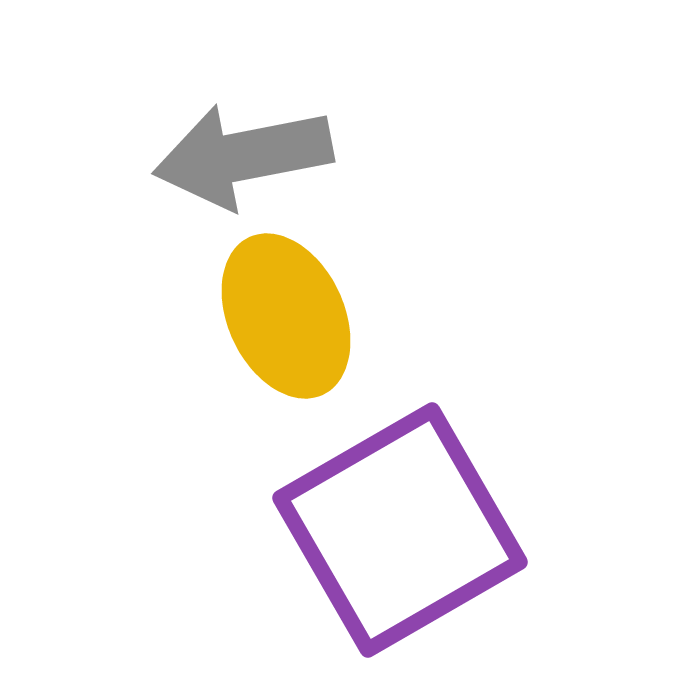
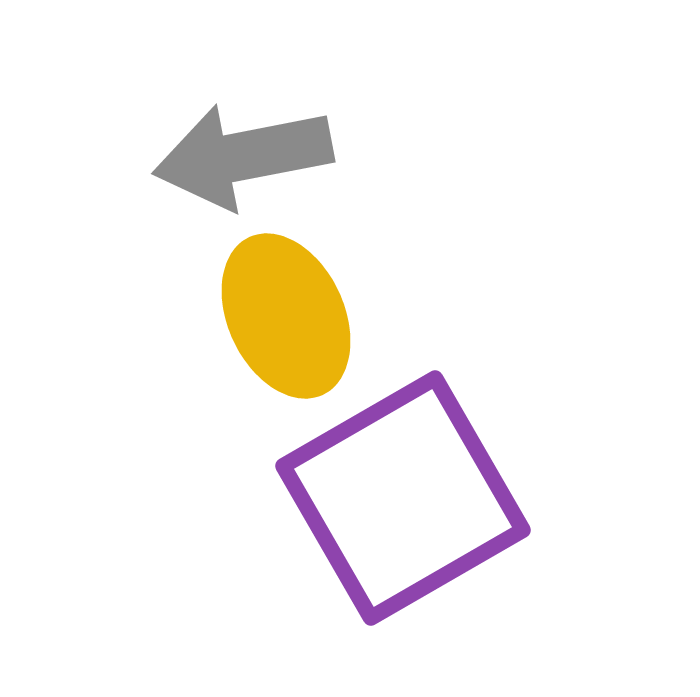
purple square: moved 3 px right, 32 px up
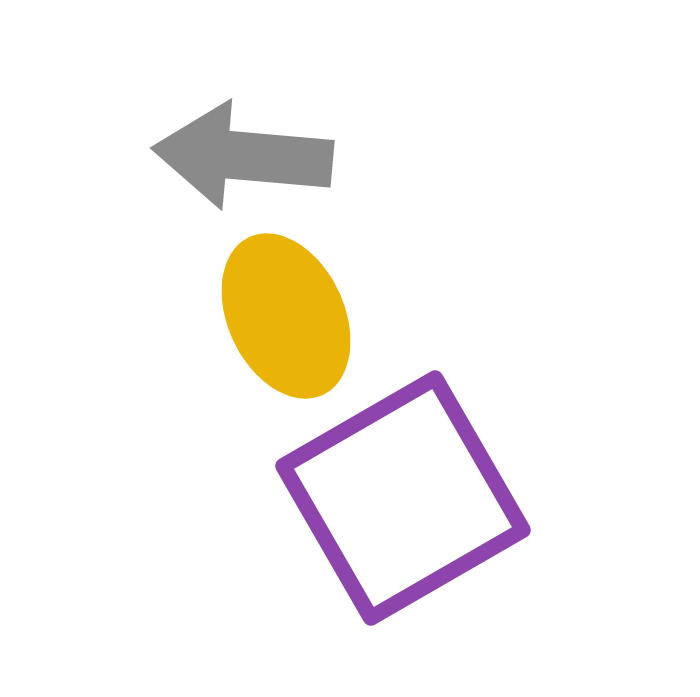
gray arrow: rotated 16 degrees clockwise
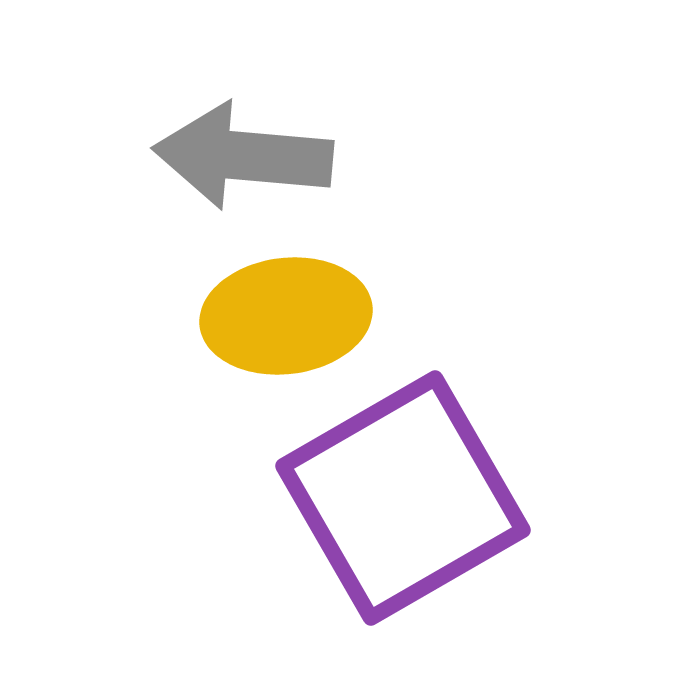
yellow ellipse: rotated 72 degrees counterclockwise
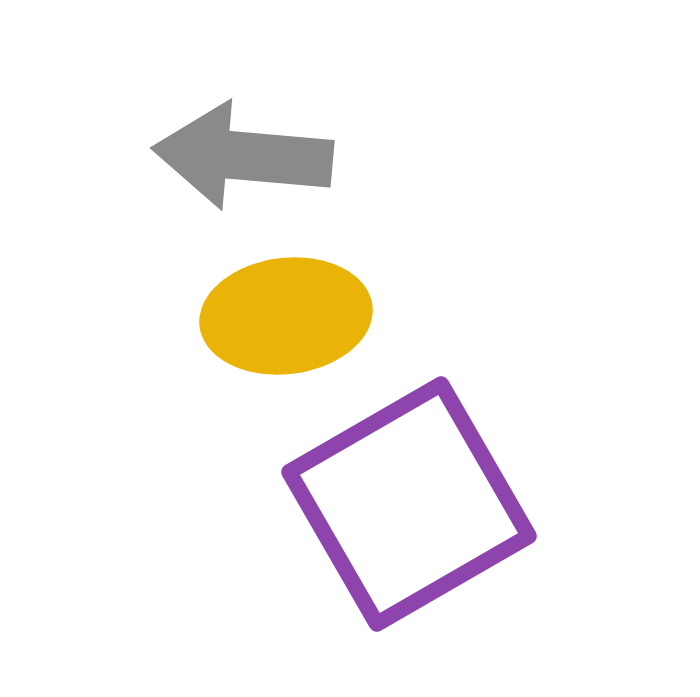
purple square: moved 6 px right, 6 px down
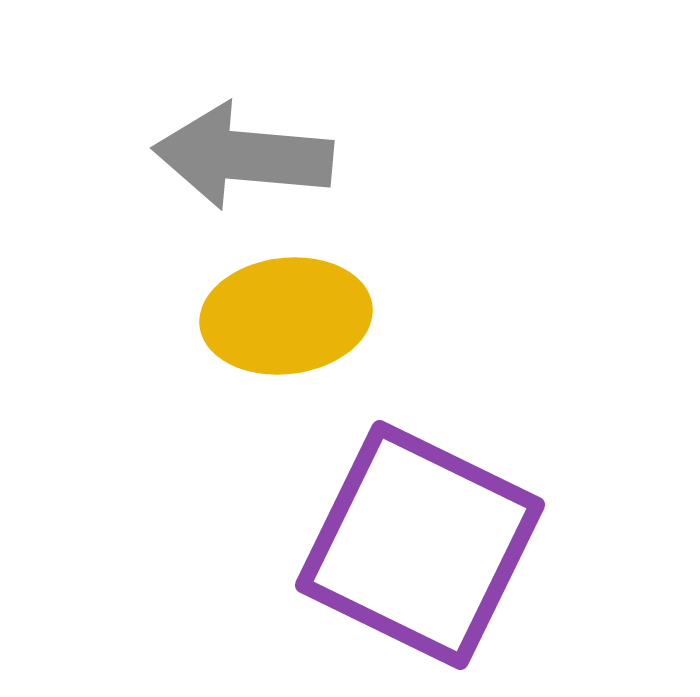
purple square: moved 11 px right, 41 px down; rotated 34 degrees counterclockwise
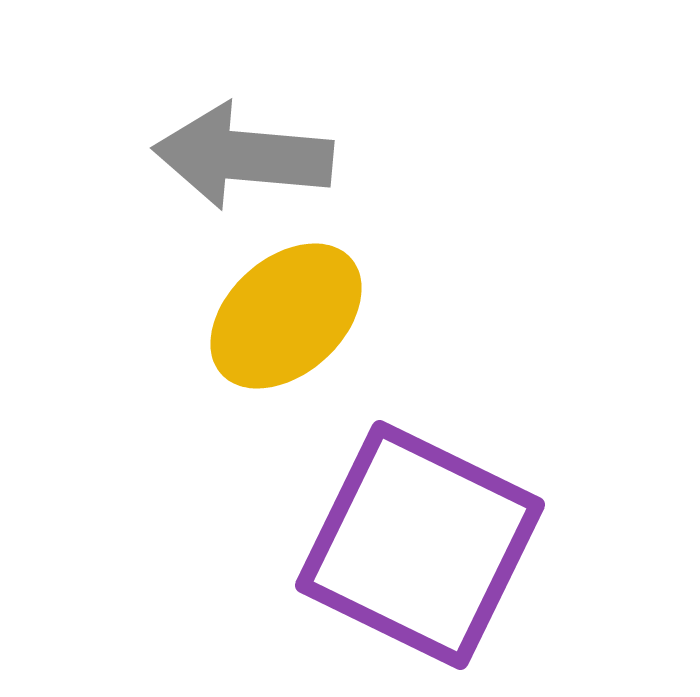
yellow ellipse: rotated 35 degrees counterclockwise
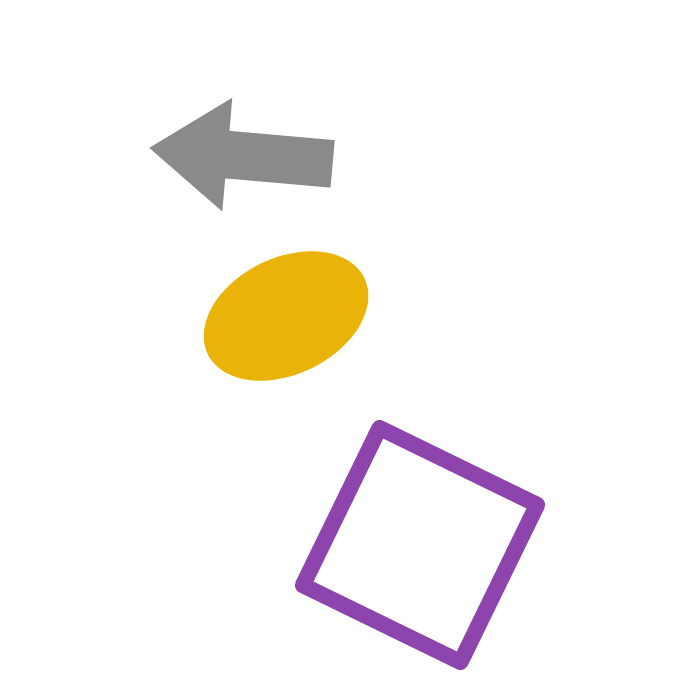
yellow ellipse: rotated 16 degrees clockwise
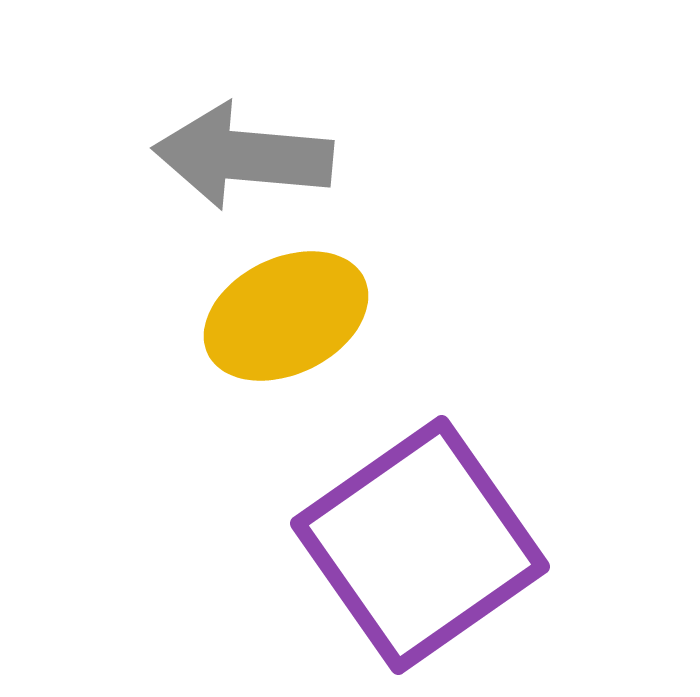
purple square: rotated 29 degrees clockwise
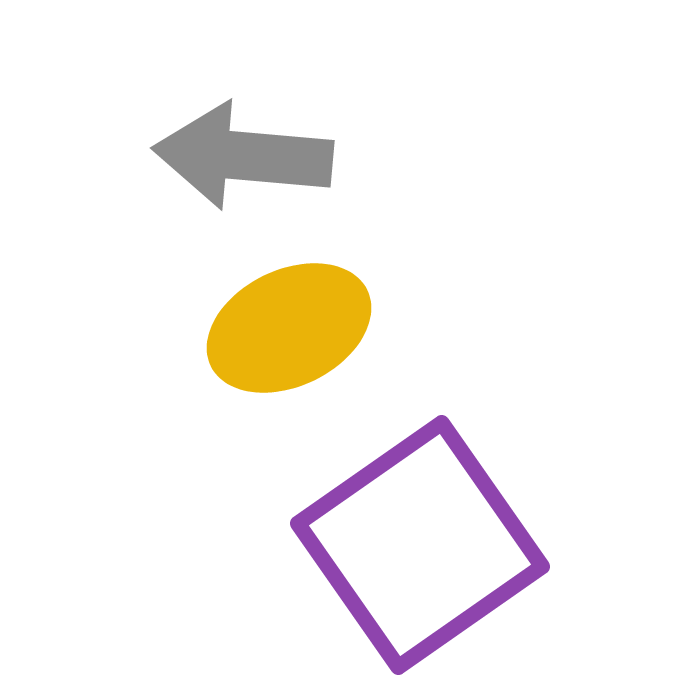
yellow ellipse: moved 3 px right, 12 px down
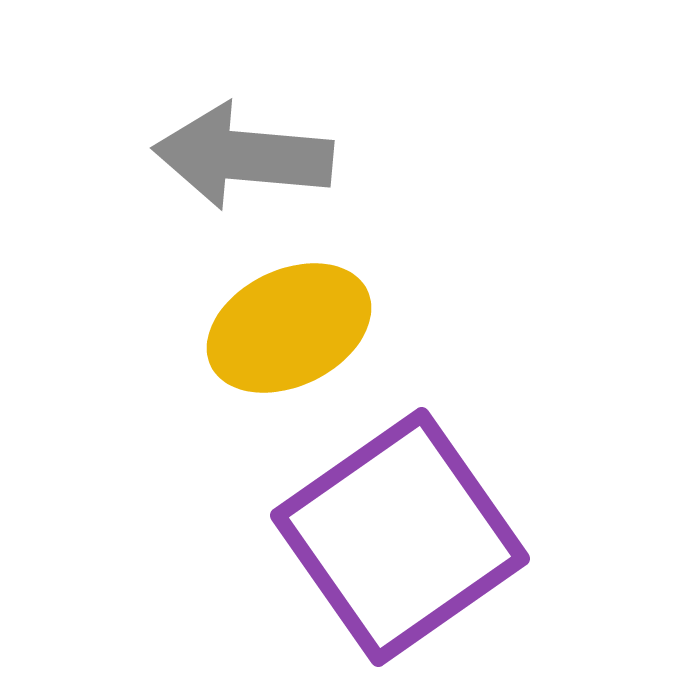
purple square: moved 20 px left, 8 px up
